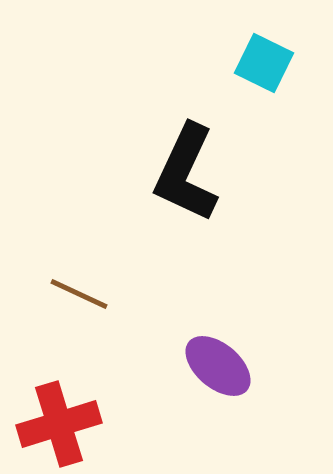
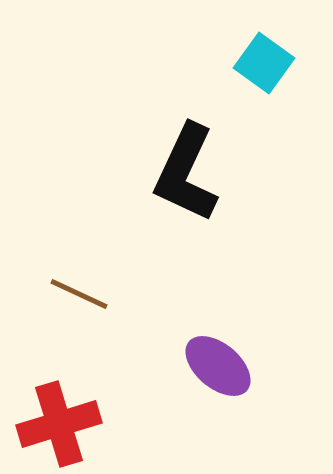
cyan square: rotated 10 degrees clockwise
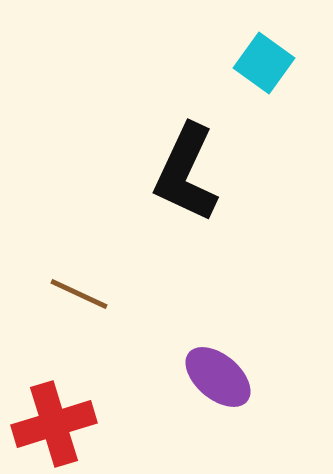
purple ellipse: moved 11 px down
red cross: moved 5 px left
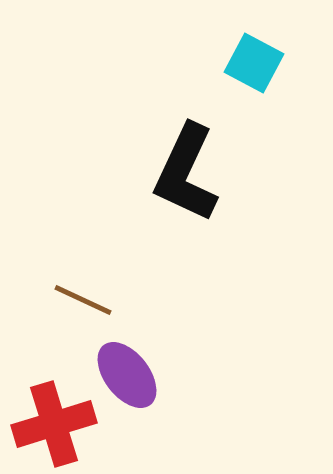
cyan square: moved 10 px left; rotated 8 degrees counterclockwise
brown line: moved 4 px right, 6 px down
purple ellipse: moved 91 px left, 2 px up; rotated 12 degrees clockwise
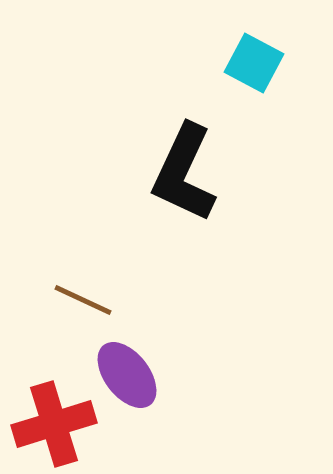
black L-shape: moved 2 px left
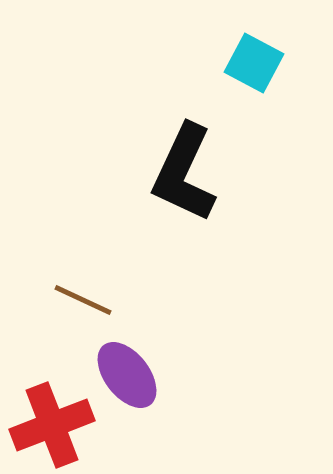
red cross: moved 2 px left, 1 px down; rotated 4 degrees counterclockwise
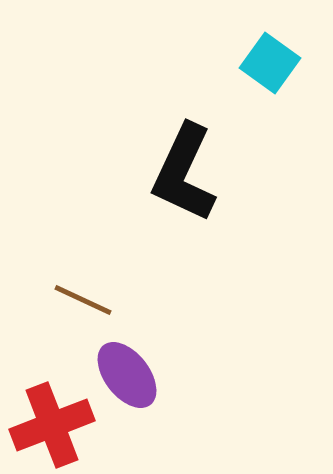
cyan square: moved 16 px right; rotated 8 degrees clockwise
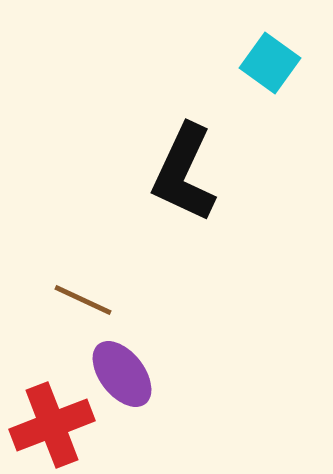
purple ellipse: moved 5 px left, 1 px up
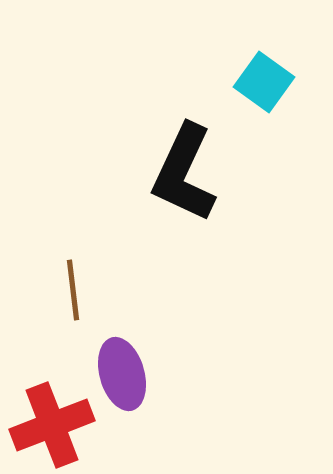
cyan square: moved 6 px left, 19 px down
brown line: moved 10 px left, 10 px up; rotated 58 degrees clockwise
purple ellipse: rotated 22 degrees clockwise
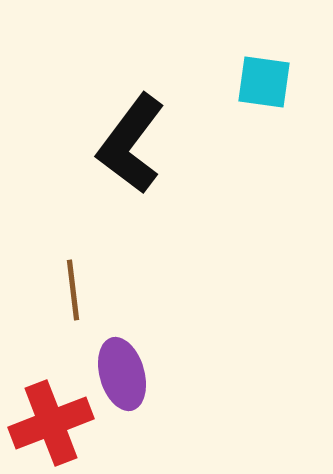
cyan square: rotated 28 degrees counterclockwise
black L-shape: moved 53 px left, 29 px up; rotated 12 degrees clockwise
red cross: moved 1 px left, 2 px up
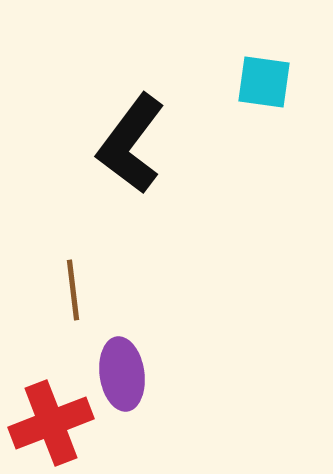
purple ellipse: rotated 8 degrees clockwise
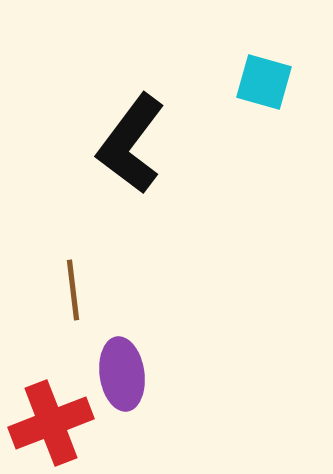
cyan square: rotated 8 degrees clockwise
